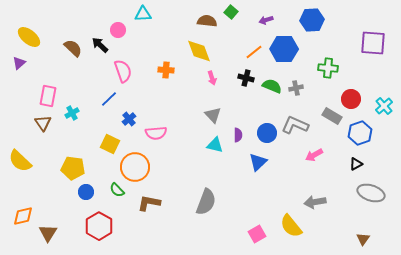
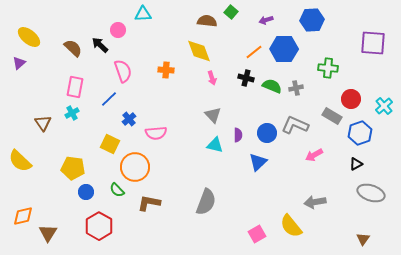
pink rectangle at (48, 96): moved 27 px right, 9 px up
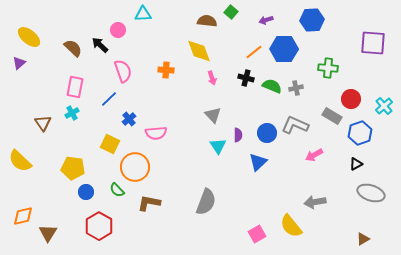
cyan triangle at (215, 145): moved 3 px right, 1 px down; rotated 42 degrees clockwise
brown triangle at (363, 239): rotated 24 degrees clockwise
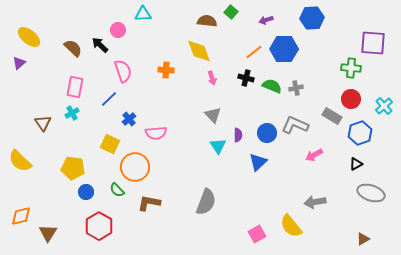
blue hexagon at (312, 20): moved 2 px up
green cross at (328, 68): moved 23 px right
orange diamond at (23, 216): moved 2 px left
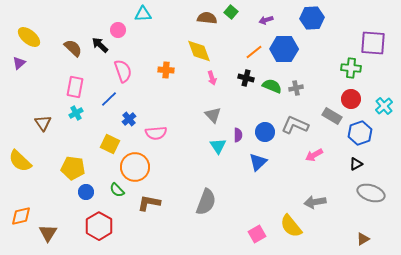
brown semicircle at (207, 21): moved 3 px up
cyan cross at (72, 113): moved 4 px right
blue circle at (267, 133): moved 2 px left, 1 px up
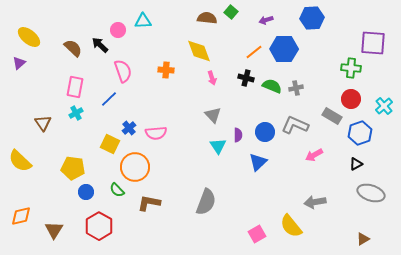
cyan triangle at (143, 14): moved 7 px down
blue cross at (129, 119): moved 9 px down
brown triangle at (48, 233): moved 6 px right, 3 px up
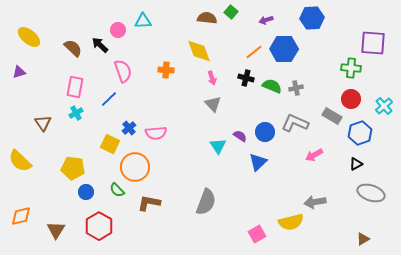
purple triangle at (19, 63): moved 9 px down; rotated 24 degrees clockwise
gray triangle at (213, 115): moved 11 px up
gray L-shape at (295, 125): moved 2 px up
purple semicircle at (238, 135): moved 2 px right, 1 px down; rotated 56 degrees counterclockwise
yellow semicircle at (291, 226): moved 4 px up; rotated 65 degrees counterclockwise
brown triangle at (54, 230): moved 2 px right
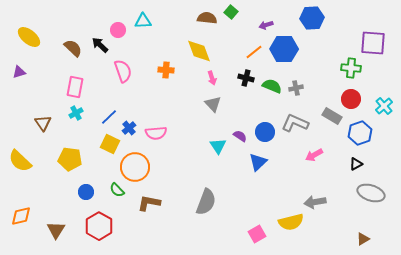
purple arrow at (266, 20): moved 5 px down
blue line at (109, 99): moved 18 px down
yellow pentagon at (73, 168): moved 3 px left, 9 px up
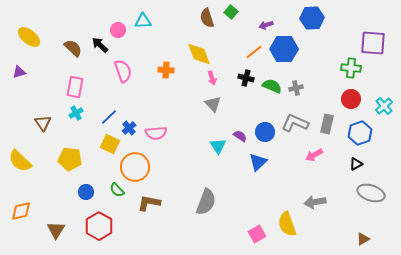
brown semicircle at (207, 18): rotated 114 degrees counterclockwise
yellow diamond at (199, 51): moved 3 px down
gray rectangle at (332, 116): moved 5 px left, 8 px down; rotated 72 degrees clockwise
orange diamond at (21, 216): moved 5 px up
yellow semicircle at (291, 222): moved 4 px left, 2 px down; rotated 85 degrees clockwise
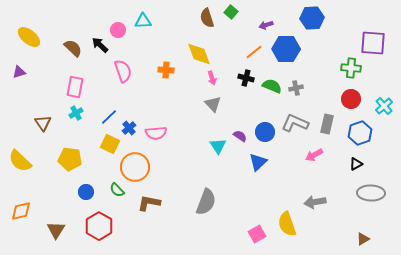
blue hexagon at (284, 49): moved 2 px right
gray ellipse at (371, 193): rotated 16 degrees counterclockwise
